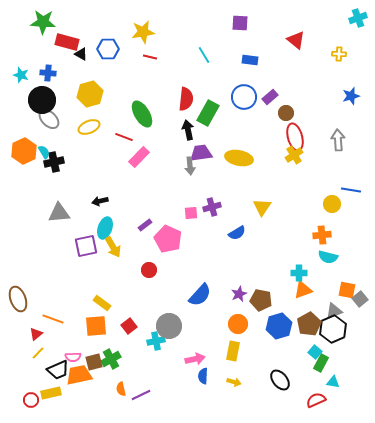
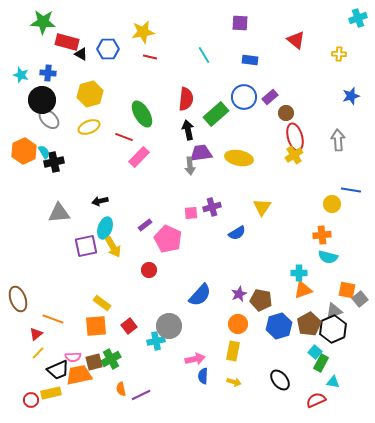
green rectangle at (208, 113): moved 8 px right, 1 px down; rotated 20 degrees clockwise
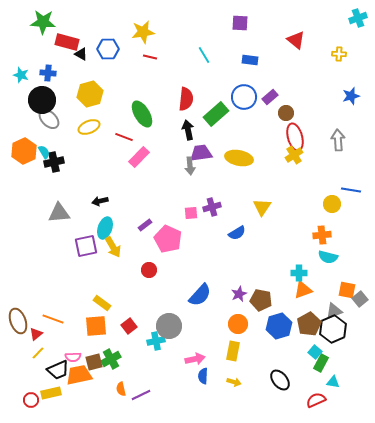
brown ellipse at (18, 299): moved 22 px down
